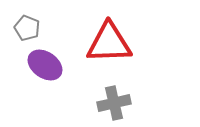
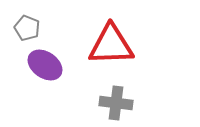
red triangle: moved 2 px right, 2 px down
gray cross: moved 2 px right; rotated 20 degrees clockwise
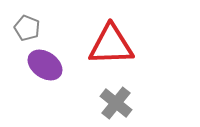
gray cross: rotated 32 degrees clockwise
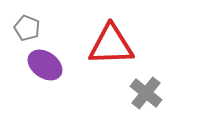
gray cross: moved 30 px right, 10 px up
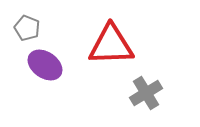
gray cross: rotated 20 degrees clockwise
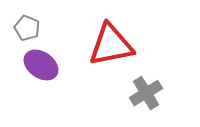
red triangle: rotated 9 degrees counterclockwise
purple ellipse: moved 4 px left
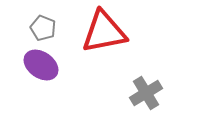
gray pentagon: moved 16 px right
red triangle: moved 7 px left, 13 px up
